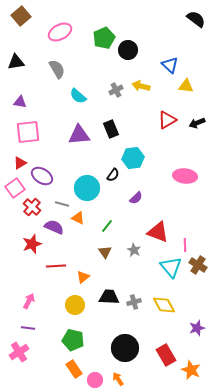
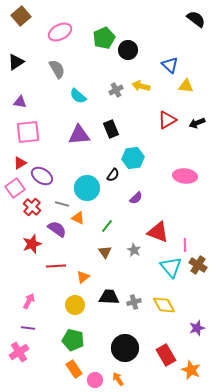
black triangle at (16, 62): rotated 24 degrees counterclockwise
purple semicircle at (54, 227): moved 3 px right, 2 px down; rotated 12 degrees clockwise
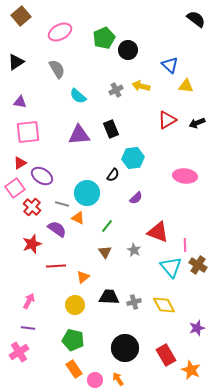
cyan circle at (87, 188): moved 5 px down
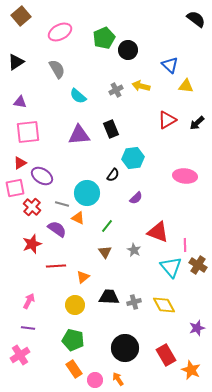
black arrow at (197, 123): rotated 21 degrees counterclockwise
pink square at (15, 188): rotated 24 degrees clockwise
pink cross at (19, 352): moved 1 px right, 3 px down
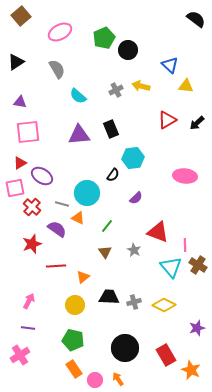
yellow diamond at (164, 305): rotated 35 degrees counterclockwise
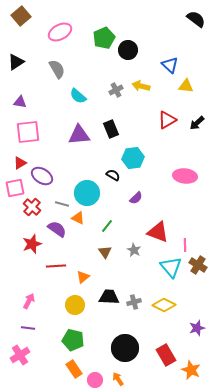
black semicircle at (113, 175): rotated 96 degrees counterclockwise
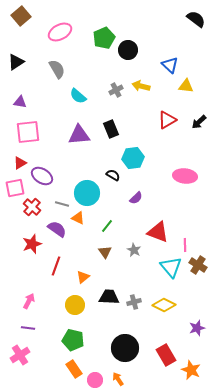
black arrow at (197, 123): moved 2 px right, 1 px up
red line at (56, 266): rotated 66 degrees counterclockwise
